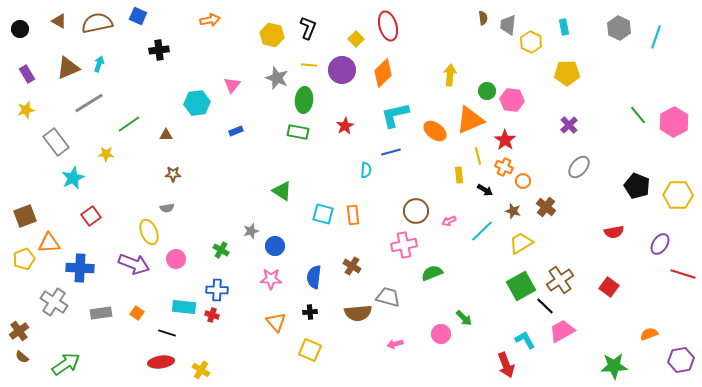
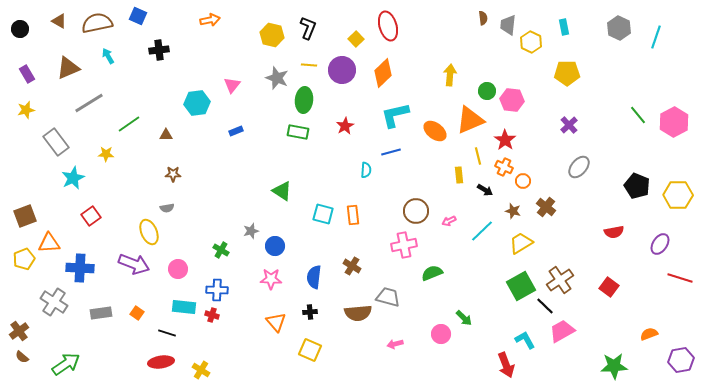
cyan arrow at (99, 64): moved 9 px right, 8 px up; rotated 49 degrees counterclockwise
pink circle at (176, 259): moved 2 px right, 10 px down
red line at (683, 274): moved 3 px left, 4 px down
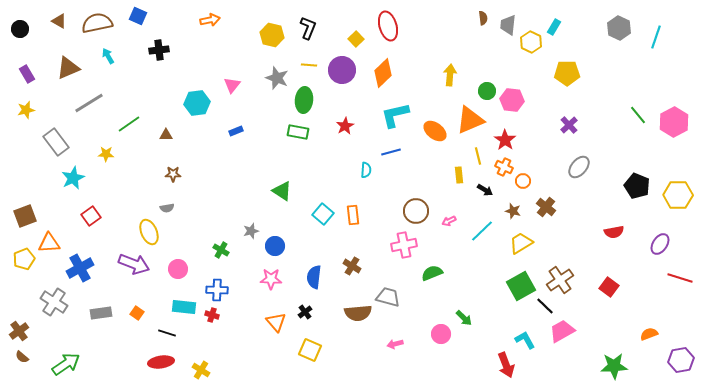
cyan rectangle at (564, 27): moved 10 px left; rotated 42 degrees clockwise
cyan square at (323, 214): rotated 25 degrees clockwise
blue cross at (80, 268): rotated 32 degrees counterclockwise
black cross at (310, 312): moved 5 px left; rotated 32 degrees counterclockwise
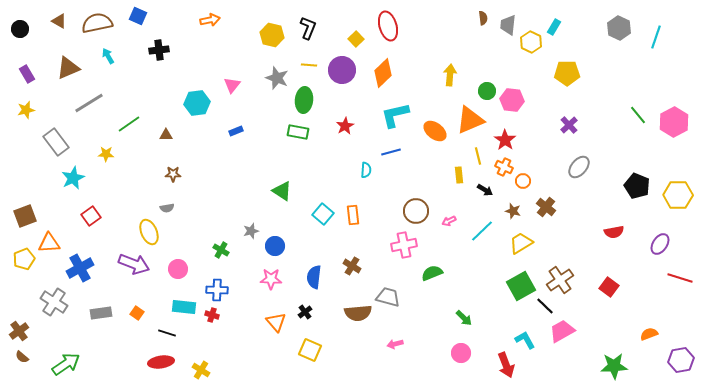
pink circle at (441, 334): moved 20 px right, 19 px down
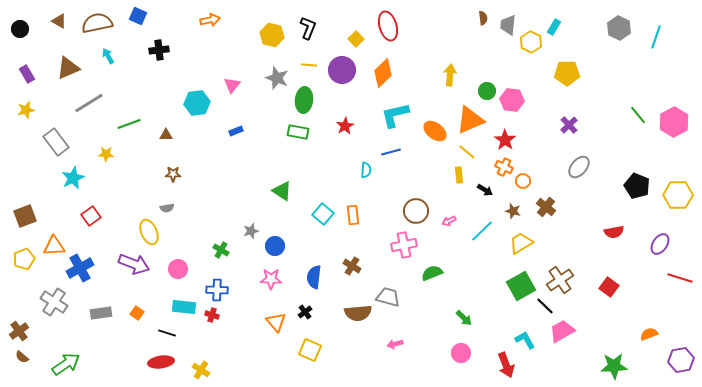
green line at (129, 124): rotated 15 degrees clockwise
yellow line at (478, 156): moved 11 px left, 4 px up; rotated 36 degrees counterclockwise
orange triangle at (49, 243): moved 5 px right, 3 px down
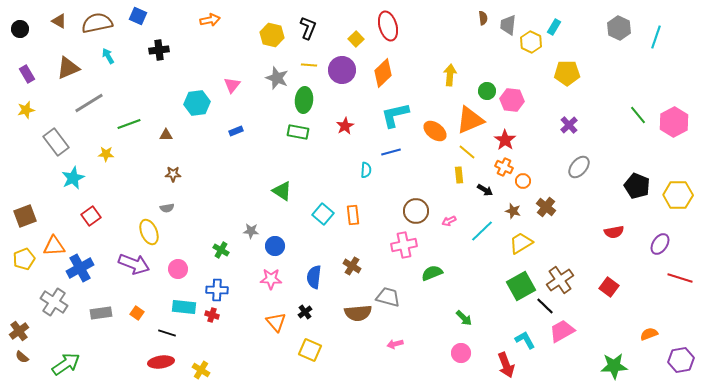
gray star at (251, 231): rotated 21 degrees clockwise
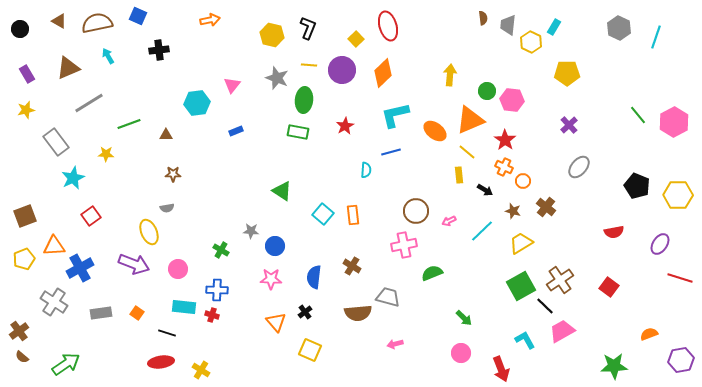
red arrow at (506, 365): moved 5 px left, 4 px down
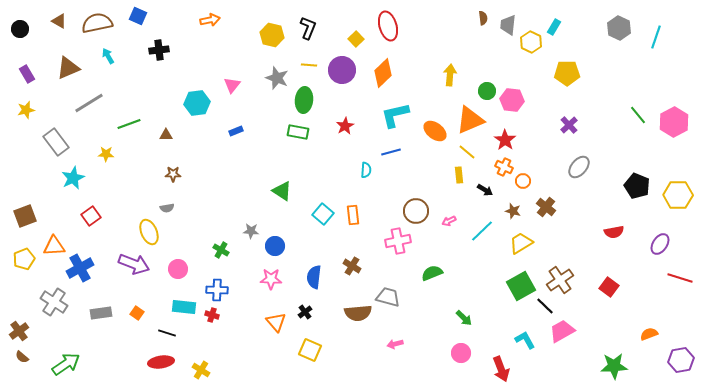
pink cross at (404, 245): moved 6 px left, 4 px up
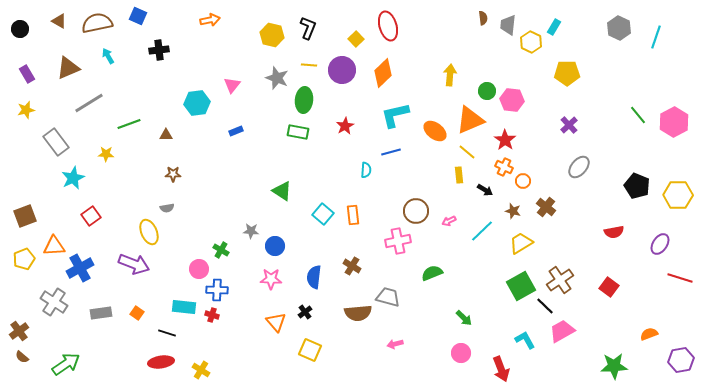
pink circle at (178, 269): moved 21 px right
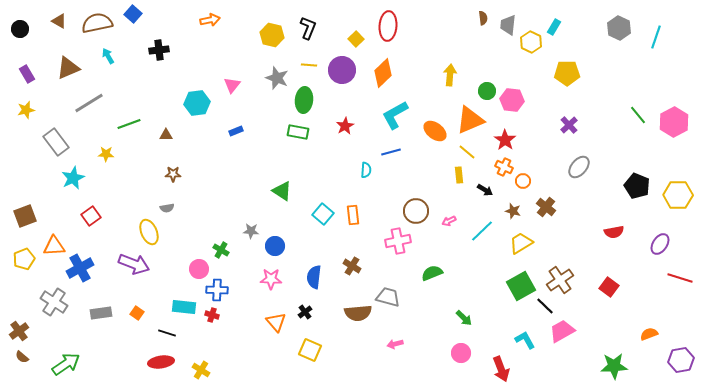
blue square at (138, 16): moved 5 px left, 2 px up; rotated 18 degrees clockwise
red ellipse at (388, 26): rotated 20 degrees clockwise
cyan L-shape at (395, 115): rotated 16 degrees counterclockwise
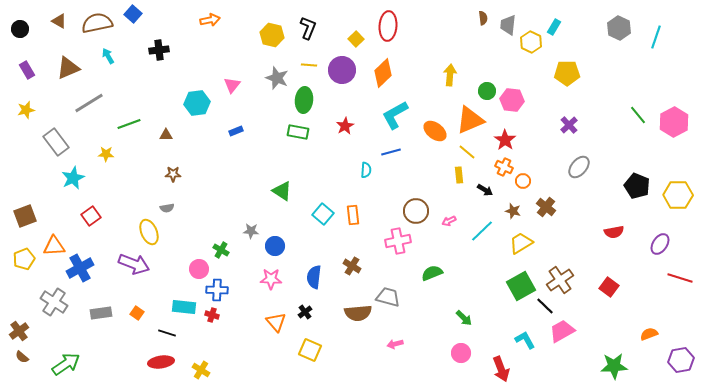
purple rectangle at (27, 74): moved 4 px up
